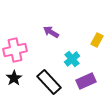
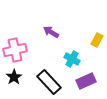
cyan cross: rotated 21 degrees counterclockwise
black star: moved 1 px up
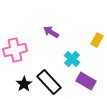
cyan cross: rotated 14 degrees clockwise
black star: moved 10 px right, 7 px down
purple rectangle: rotated 54 degrees clockwise
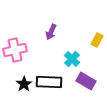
purple arrow: rotated 98 degrees counterclockwise
black rectangle: rotated 45 degrees counterclockwise
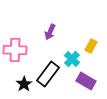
purple arrow: moved 1 px left
yellow rectangle: moved 6 px left, 6 px down
pink cross: rotated 15 degrees clockwise
black rectangle: moved 1 px left, 8 px up; rotated 55 degrees counterclockwise
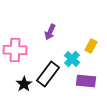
purple rectangle: rotated 24 degrees counterclockwise
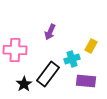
cyan cross: rotated 28 degrees clockwise
